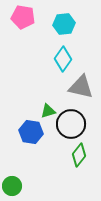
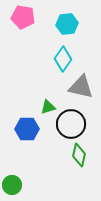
cyan hexagon: moved 3 px right
green triangle: moved 4 px up
blue hexagon: moved 4 px left, 3 px up; rotated 10 degrees counterclockwise
green diamond: rotated 25 degrees counterclockwise
green circle: moved 1 px up
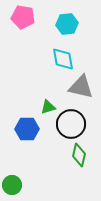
cyan diamond: rotated 45 degrees counterclockwise
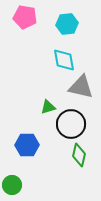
pink pentagon: moved 2 px right
cyan diamond: moved 1 px right, 1 px down
blue hexagon: moved 16 px down
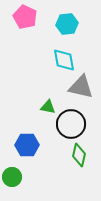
pink pentagon: rotated 15 degrees clockwise
green triangle: rotated 28 degrees clockwise
green circle: moved 8 px up
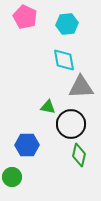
gray triangle: rotated 16 degrees counterclockwise
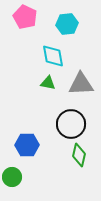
cyan diamond: moved 11 px left, 4 px up
gray triangle: moved 3 px up
green triangle: moved 24 px up
